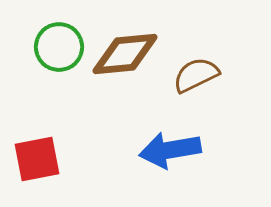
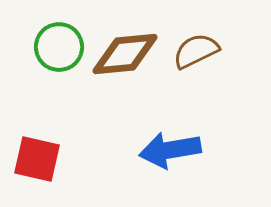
brown semicircle: moved 24 px up
red square: rotated 24 degrees clockwise
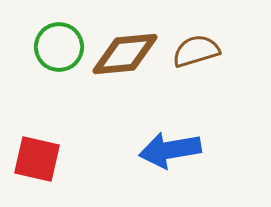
brown semicircle: rotated 9 degrees clockwise
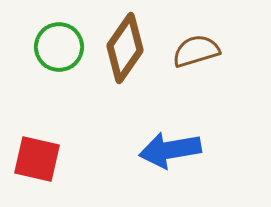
brown diamond: moved 6 px up; rotated 50 degrees counterclockwise
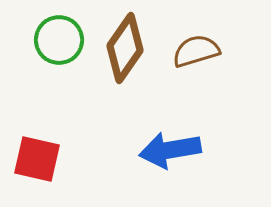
green circle: moved 7 px up
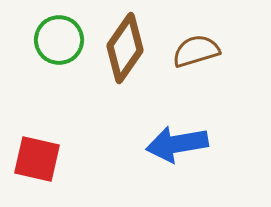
blue arrow: moved 7 px right, 6 px up
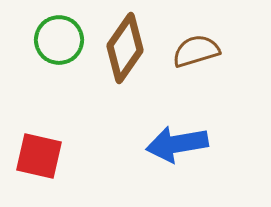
red square: moved 2 px right, 3 px up
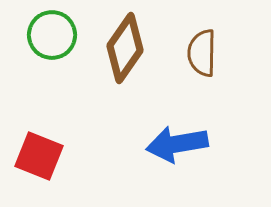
green circle: moved 7 px left, 5 px up
brown semicircle: moved 6 px right, 2 px down; rotated 72 degrees counterclockwise
red square: rotated 9 degrees clockwise
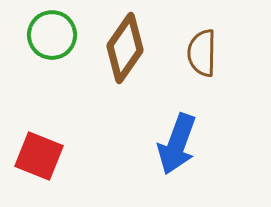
blue arrow: rotated 60 degrees counterclockwise
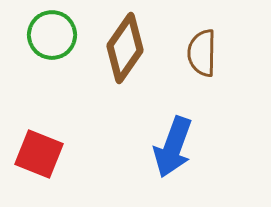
blue arrow: moved 4 px left, 3 px down
red square: moved 2 px up
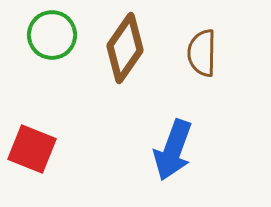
blue arrow: moved 3 px down
red square: moved 7 px left, 5 px up
